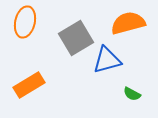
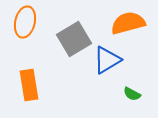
gray square: moved 2 px left, 1 px down
blue triangle: rotated 16 degrees counterclockwise
orange rectangle: rotated 68 degrees counterclockwise
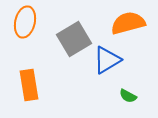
green semicircle: moved 4 px left, 2 px down
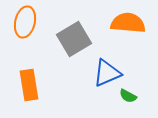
orange semicircle: rotated 20 degrees clockwise
blue triangle: moved 13 px down; rotated 8 degrees clockwise
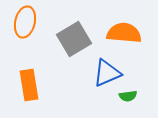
orange semicircle: moved 4 px left, 10 px down
green semicircle: rotated 36 degrees counterclockwise
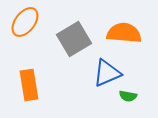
orange ellipse: rotated 24 degrees clockwise
green semicircle: rotated 18 degrees clockwise
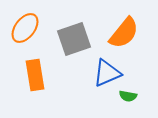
orange ellipse: moved 6 px down
orange semicircle: rotated 124 degrees clockwise
gray square: rotated 12 degrees clockwise
orange rectangle: moved 6 px right, 10 px up
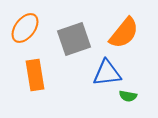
blue triangle: rotated 16 degrees clockwise
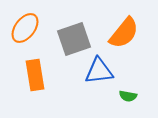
blue triangle: moved 8 px left, 2 px up
